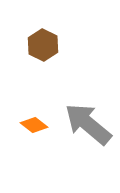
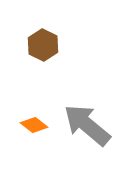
gray arrow: moved 1 px left, 1 px down
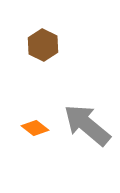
orange diamond: moved 1 px right, 3 px down
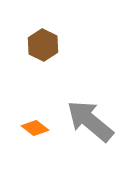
gray arrow: moved 3 px right, 4 px up
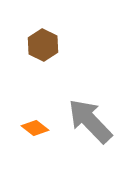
gray arrow: rotated 6 degrees clockwise
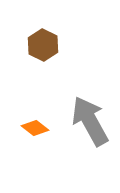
gray arrow: rotated 15 degrees clockwise
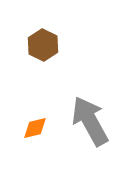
orange diamond: rotated 52 degrees counterclockwise
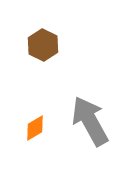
orange diamond: rotated 16 degrees counterclockwise
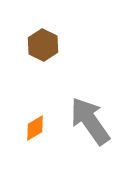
gray arrow: rotated 6 degrees counterclockwise
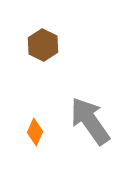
orange diamond: moved 4 px down; rotated 36 degrees counterclockwise
